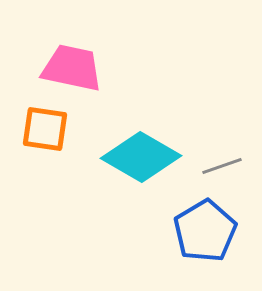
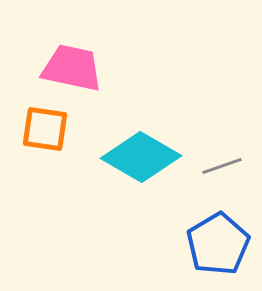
blue pentagon: moved 13 px right, 13 px down
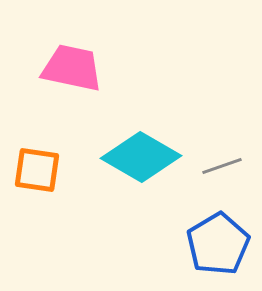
orange square: moved 8 px left, 41 px down
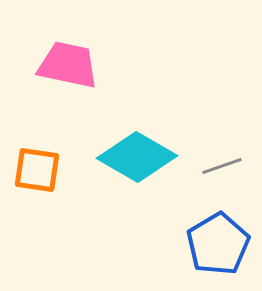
pink trapezoid: moved 4 px left, 3 px up
cyan diamond: moved 4 px left
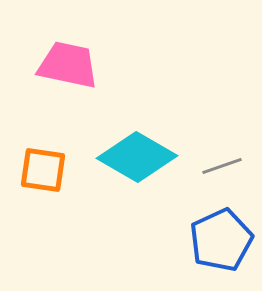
orange square: moved 6 px right
blue pentagon: moved 3 px right, 4 px up; rotated 6 degrees clockwise
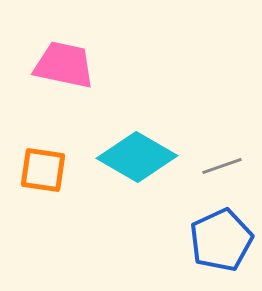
pink trapezoid: moved 4 px left
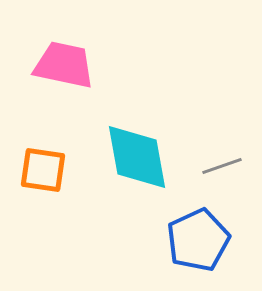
cyan diamond: rotated 50 degrees clockwise
blue pentagon: moved 23 px left
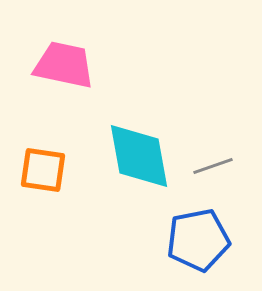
cyan diamond: moved 2 px right, 1 px up
gray line: moved 9 px left
blue pentagon: rotated 14 degrees clockwise
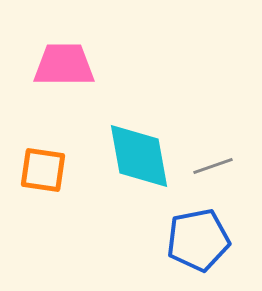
pink trapezoid: rotated 12 degrees counterclockwise
